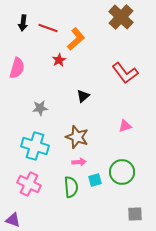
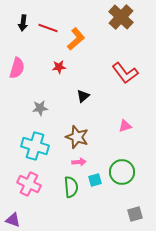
red star: moved 7 px down; rotated 24 degrees clockwise
gray square: rotated 14 degrees counterclockwise
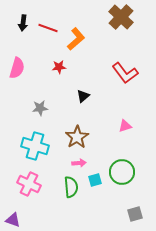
brown star: rotated 20 degrees clockwise
pink arrow: moved 1 px down
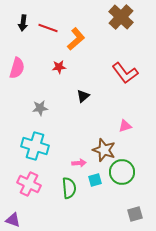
brown star: moved 27 px right, 13 px down; rotated 20 degrees counterclockwise
green semicircle: moved 2 px left, 1 px down
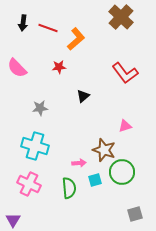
pink semicircle: rotated 120 degrees clockwise
purple triangle: rotated 42 degrees clockwise
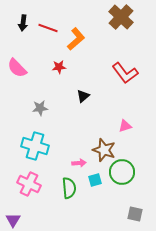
gray square: rotated 28 degrees clockwise
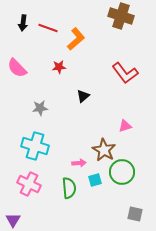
brown cross: moved 1 px up; rotated 25 degrees counterclockwise
brown star: rotated 10 degrees clockwise
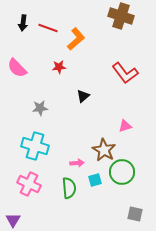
pink arrow: moved 2 px left
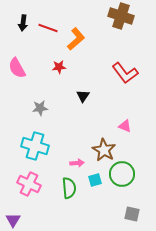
pink semicircle: rotated 15 degrees clockwise
black triangle: rotated 16 degrees counterclockwise
pink triangle: rotated 40 degrees clockwise
green circle: moved 2 px down
gray square: moved 3 px left
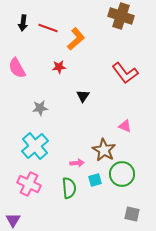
cyan cross: rotated 32 degrees clockwise
